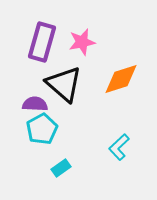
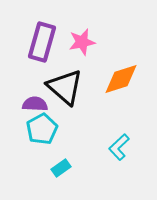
black triangle: moved 1 px right, 3 px down
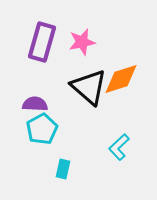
black triangle: moved 24 px right
cyan rectangle: moved 2 px right, 1 px down; rotated 42 degrees counterclockwise
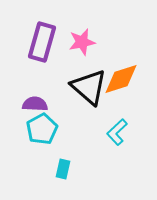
cyan L-shape: moved 2 px left, 15 px up
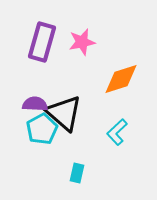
black triangle: moved 25 px left, 26 px down
cyan rectangle: moved 14 px right, 4 px down
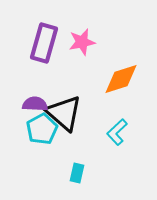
purple rectangle: moved 2 px right, 1 px down
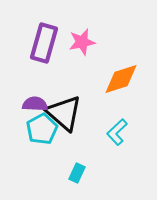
cyan rectangle: rotated 12 degrees clockwise
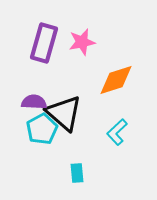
orange diamond: moved 5 px left, 1 px down
purple semicircle: moved 1 px left, 2 px up
cyan rectangle: rotated 30 degrees counterclockwise
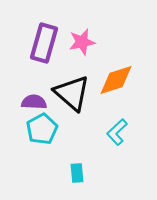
black triangle: moved 8 px right, 20 px up
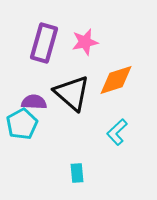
pink star: moved 3 px right
cyan pentagon: moved 20 px left, 5 px up
